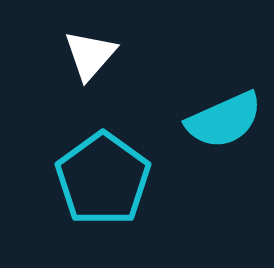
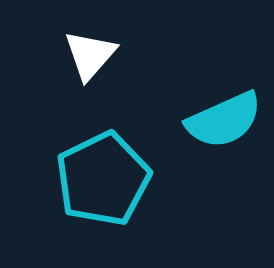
cyan pentagon: rotated 10 degrees clockwise
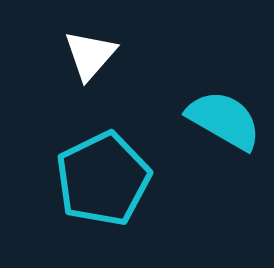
cyan semicircle: rotated 126 degrees counterclockwise
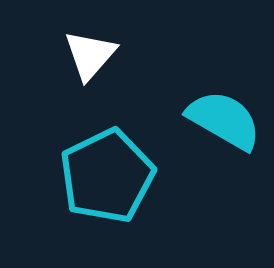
cyan pentagon: moved 4 px right, 3 px up
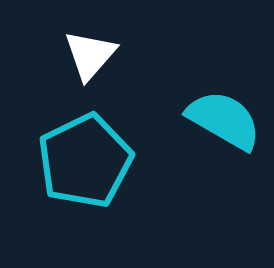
cyan pentagon: moved 22 px left, 15 px up
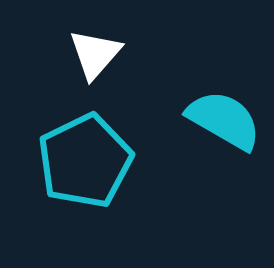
white triangle: moved 5 px right, 1 px up
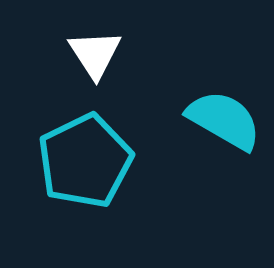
white triangle: rotated 14 degrees counterclockwise
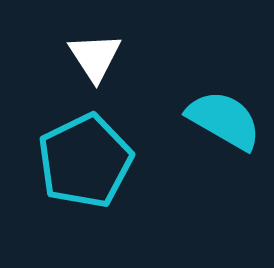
white triangle: moved 3 px down
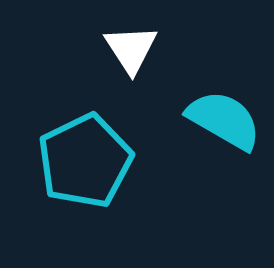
white triangle: moved 36 px right, 8 px up
